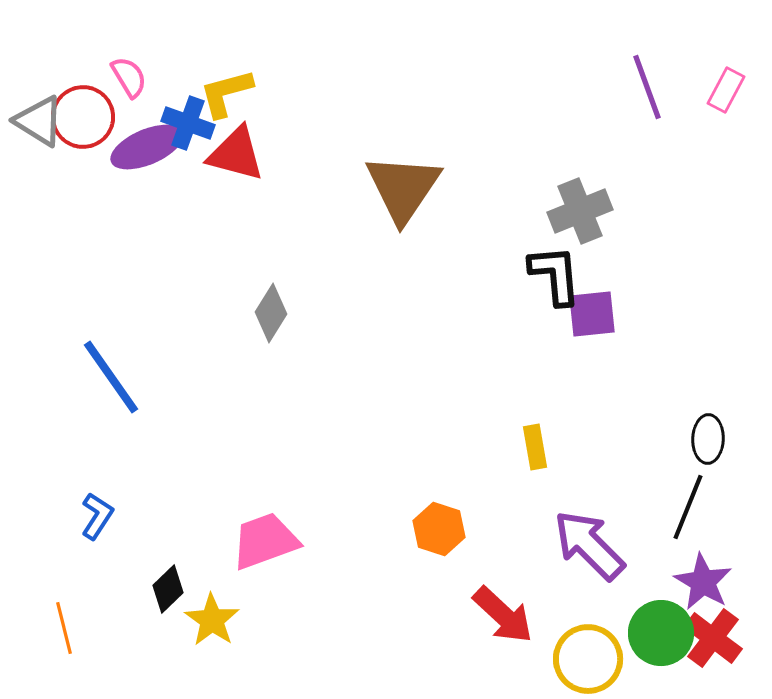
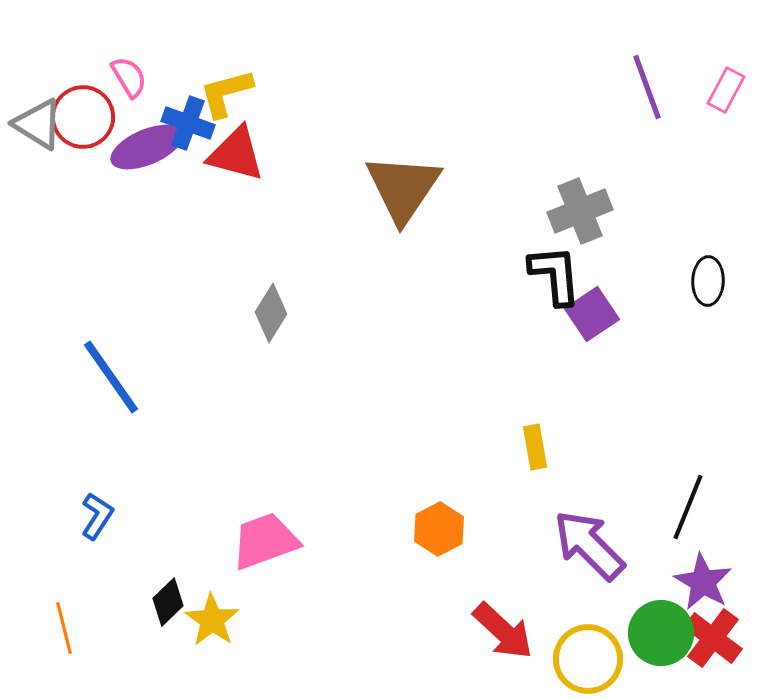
gray triangle: moved 1 px left, 3 px down
purple square: rotated 28 degrees counterclockwise
black ellipse: moved 158 px up
orange hexagon: rotated 15 degrees clockwise
black diamond: moved 13 px down
red arrow: moved 16 px down
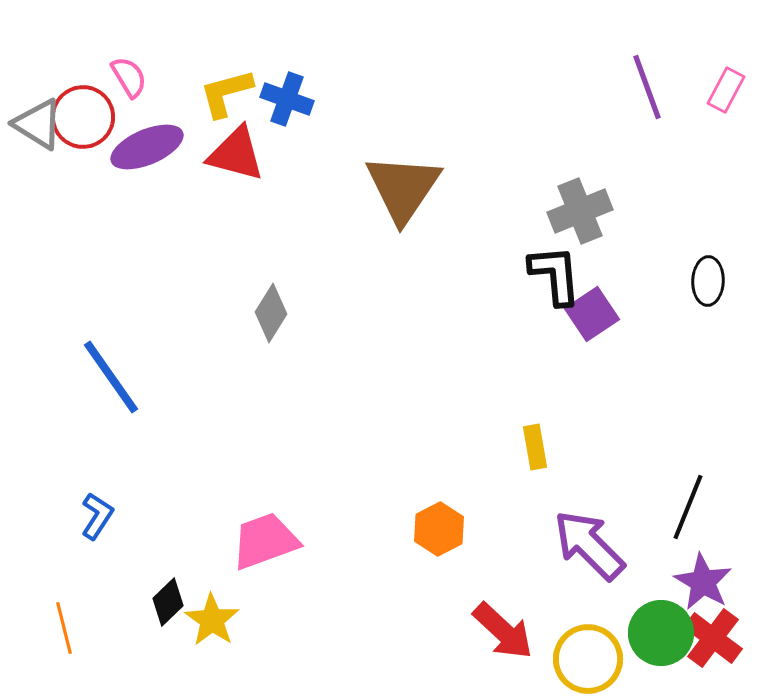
blue cross: moved 99 px right, 24 px up
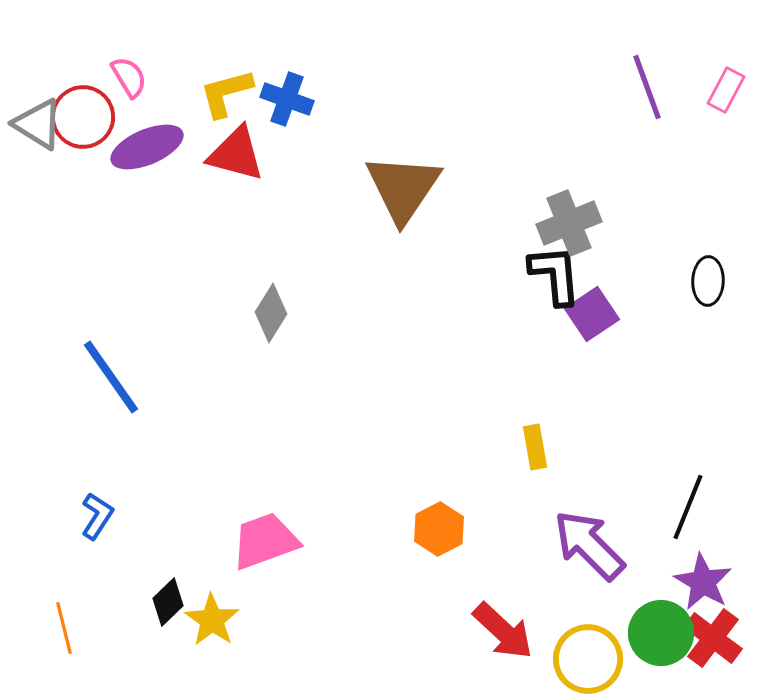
gray cross: moved 11 px left, 12 px down
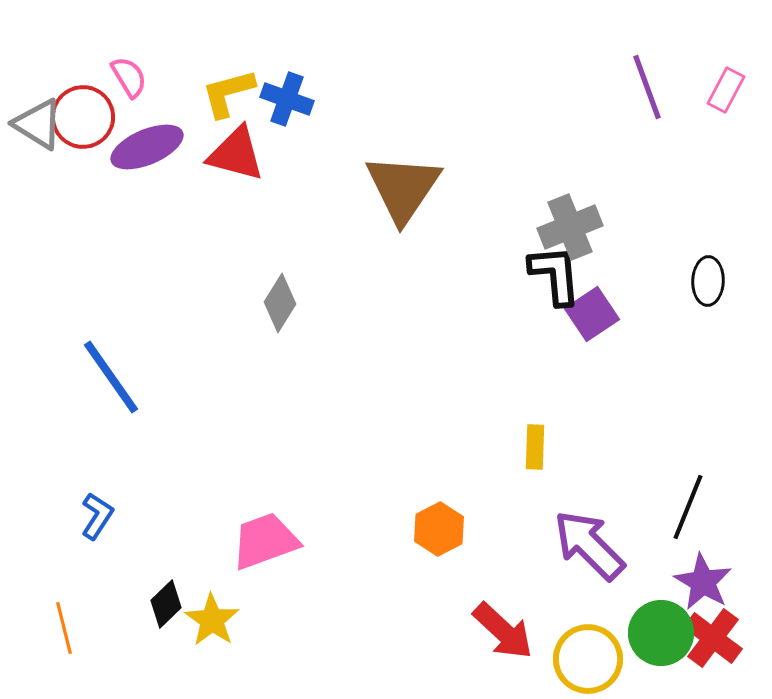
yellow L-shape: moved 2 px right
gray cross: moved 1 px right, 4 px down
gray diamond: moved 9 px right, 10 px up
yellow rectangle: rotated 12 degrees clockwise
black diamond: moved 2 px left, 2 px down
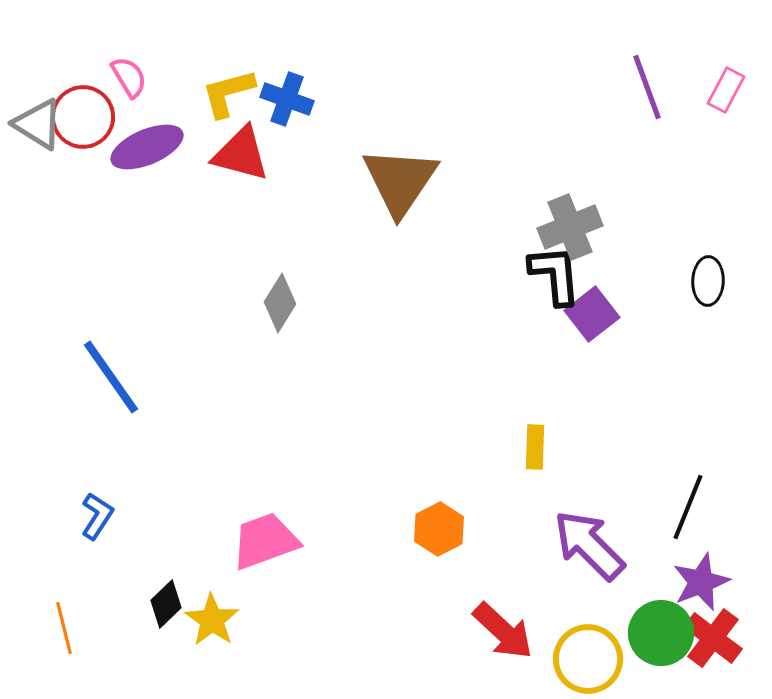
red triangle: moved 5 px right
brown triangle: moved 3 px left, 7 px up
purple square: rotated 4 degrees counterclockwise
purple star: moved 2 px left; rotated 20 degrees clockwise
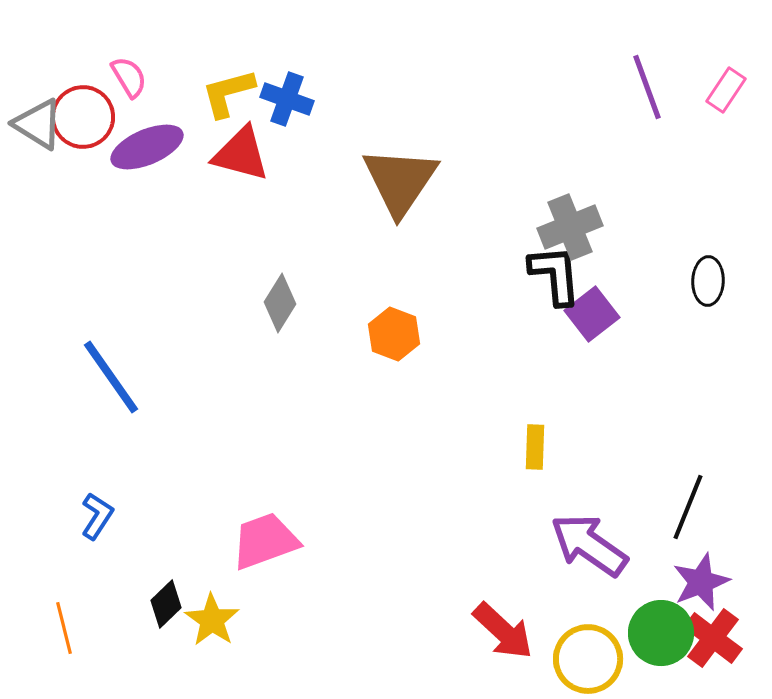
pink rectangle: rotated 6 degrees clockwise
orange hexagon: moved 45 px left, 195 px up; rotated 12 degrees counterclockwise
purple arrow: rotated 10 degrees counterclockwise
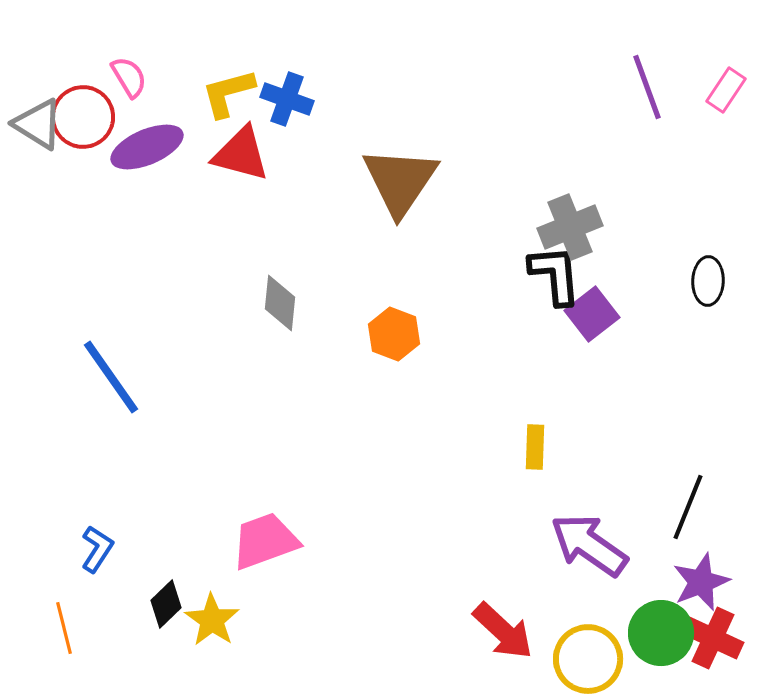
gray diamond: rotated 26 degrees counterclockwise
blue L-shape: moved 33 px down
red cross: rotated 12 degrees counterclockwise
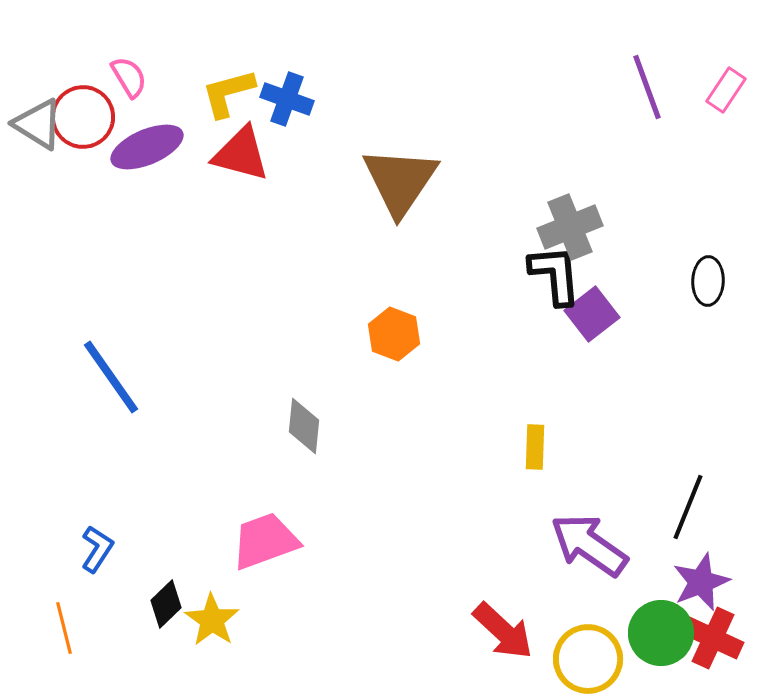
gray diamond: moved 24 px right, 123 px down
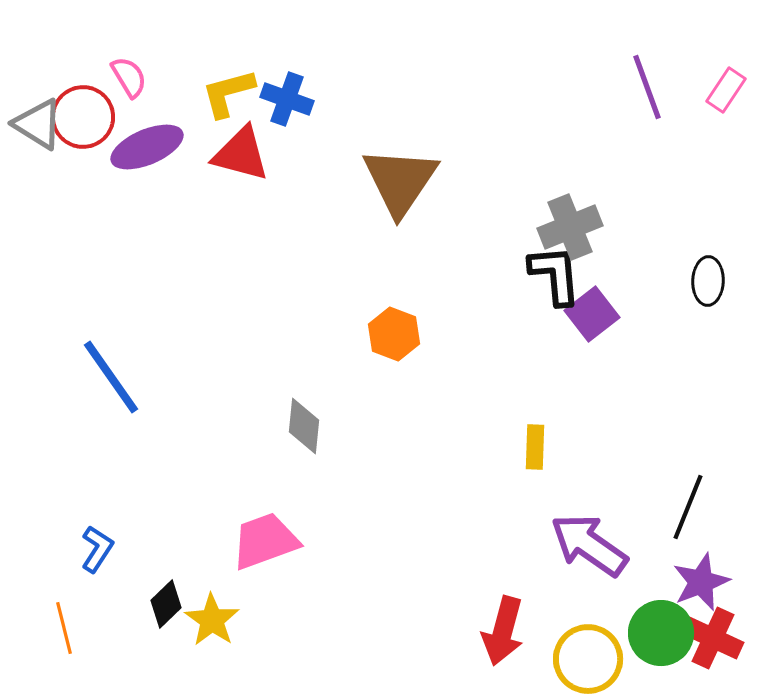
red arrow: rotated 62 degrees clockwise
